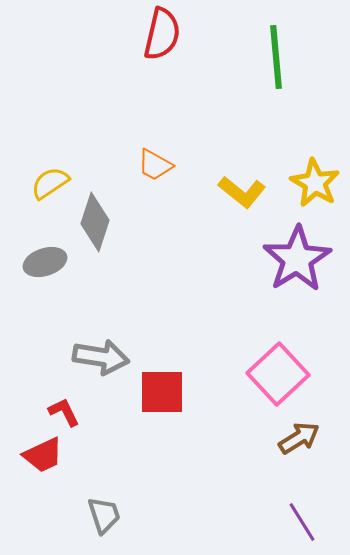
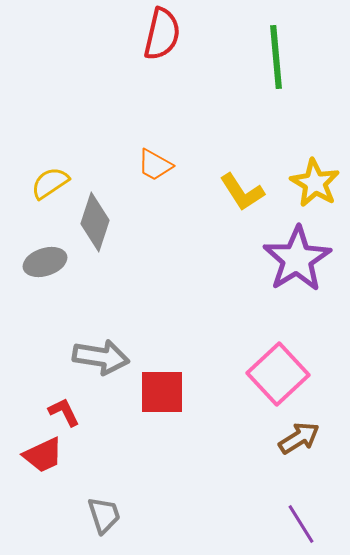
yellow L-shape: rotated 18 degrees clockwise
purple line: moved 1 px left, 2 px down
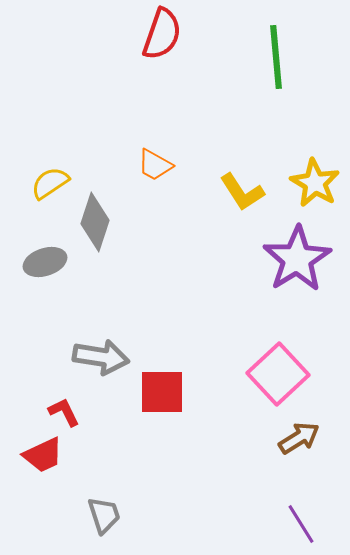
red semicircle: rotated 6 degrees clockwise
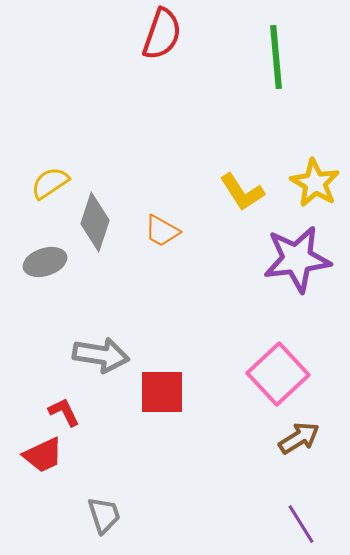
orange trapezoid: moved 7 px right, 66 px down
purple star: rotated 24 degrees clockwise
gray arrow: moved 2 px up
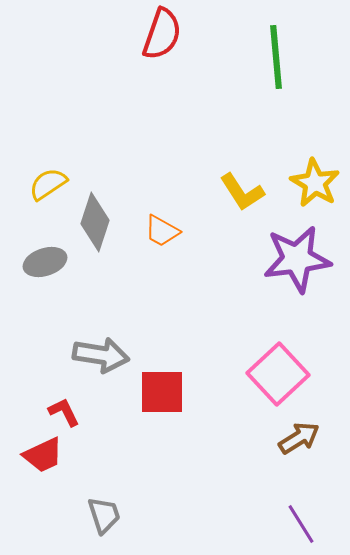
yellow semicircle: moved 2 px left, 1 px down
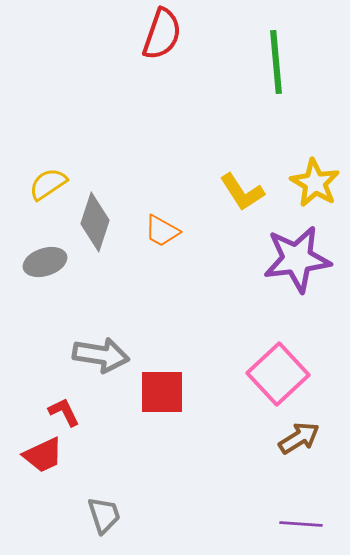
green line: moved 5 px down
purple line: rotated 54 degrees counterclockwise
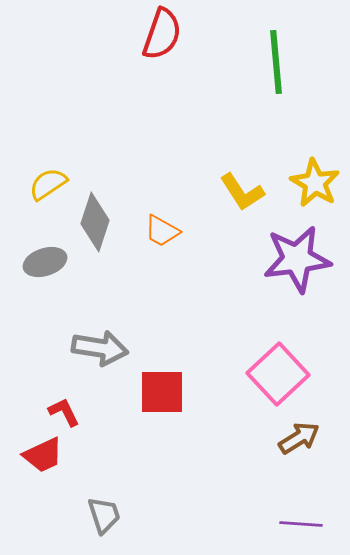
gray arrow: moved 1 px left, 7 px up
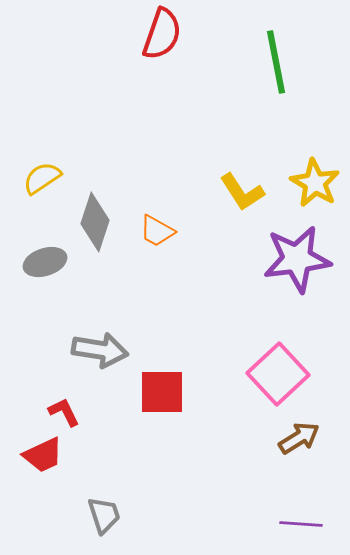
green line: rotated 6 degrees counterclockwise
yellow semicircle: moved 6 px left, 6 px up
orange trapezoid: moved 5 px left
gray arrow: moved 2 px down
